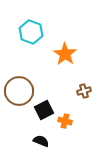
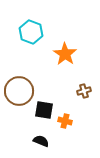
black square: rotated 36 degrees clockwise
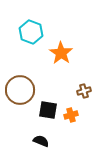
orange star: moved 4 px left, 1 px up
brown circle: moved 1 px right, 1 px up
black square: moved 4 px right
orange cross: moved 6 px right, 6 px up; rotated 32 degrees counterclockwise
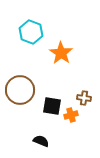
brown cross: moved 7 px down; rotated 24 degrees clockwise
black square: moved 4 px right, 4 px up
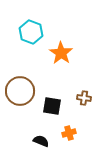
brown circle: moved 1 px down
orange cross: moved 2 px left, 18 px down
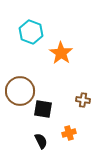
brown cross: moved 1 px left, 2 px down
black square: moved 9 px left, 3 px down
black semicircle: rotated 42 degrees clockwise
